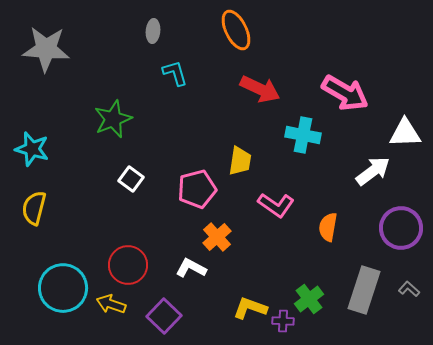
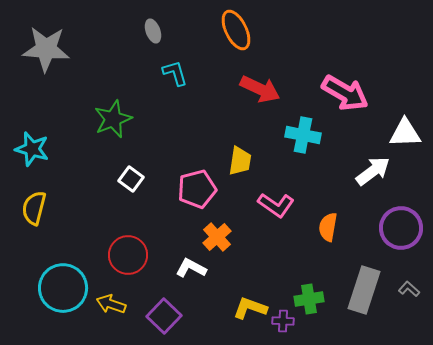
gray ellipse: rotated 25 degrees counterclockwise
red circle: moved 10 px up
green cross: rotated 28 degrees clockwise
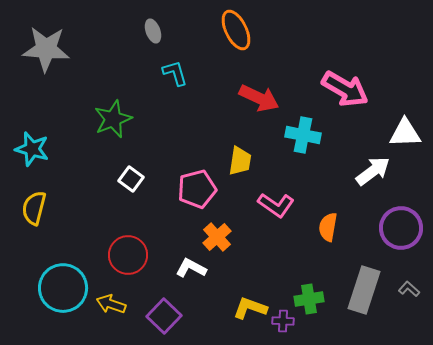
red arrow: moved 1 px left, 9 px down
pink arrow: moved 4 px up
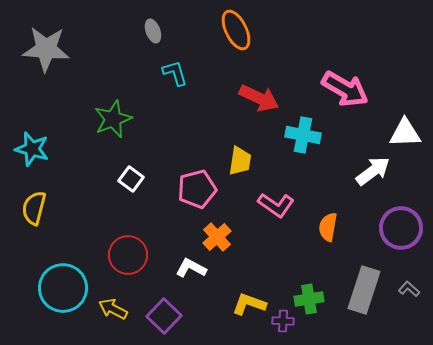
yellow arrow: moved 2 px right, 5 px down; rotated 8 degrees clockwise
yellow L-shape: moved 1 px left, 4 px up
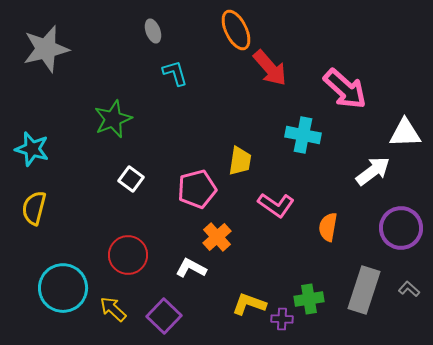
gray star: rotated 18 degrees counterclockwise
pink arrow: rotated 12 degrees clockwise
red arrow: moved 11 px right, 30 px up; rotated 24 degrees clockwise
yellow arrow: rotated 16 degrees clockwise
purple cross: moved 1 px left, 2 px up
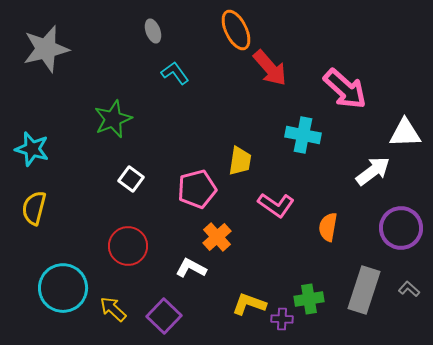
cyan L-shape: rotated 20 degrees counterclockwise
red circle: moved 9 px up
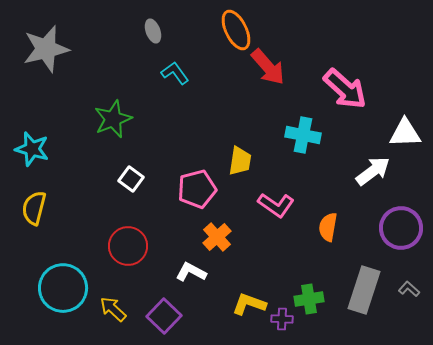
red arrow: moved 2 px left, 1 px up
white L-shape: moved 4 px down
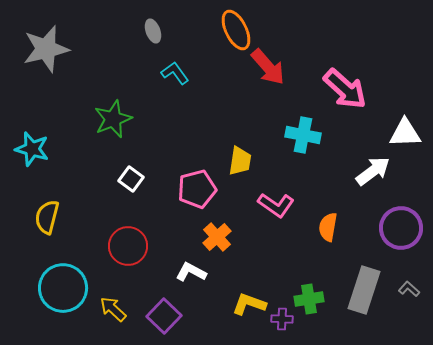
yellow semicircle: moved 13 px right, 9 px down
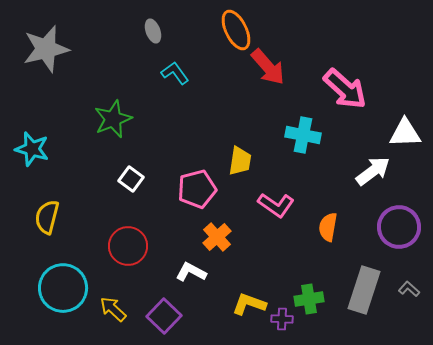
purple circle: moved 2 px left, 1 px up
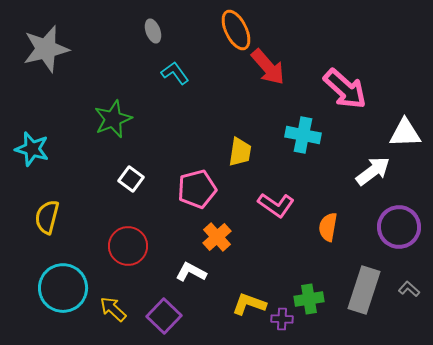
yellow trapezoid: moved 9 px up
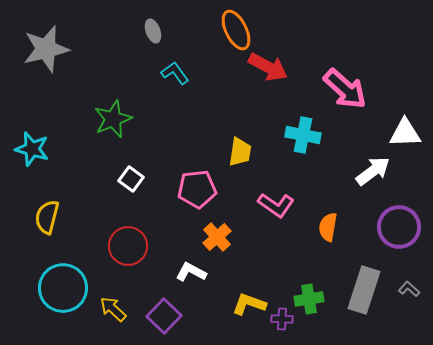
red arrow: rotated 21 degrees counterclockwise
pink pentagon: rotated 9 degrees clockwise
